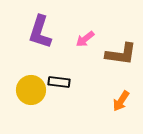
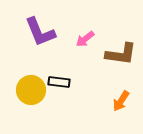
purple L-shape: rotated 40 degrees counterclockwise
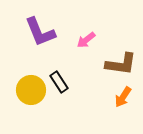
pink arrow: moved 1 px right, 1 px down
brown L-shape: moved 10 px down
black rectangle: rotated 50 degrees clockwise
orange arrow: moved 2 px right, 4 px up
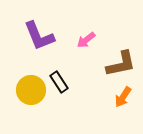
purple L-shape: moved 1 px left, 4 px down
brown L-shape: rotated 20 degrees counterclockwise
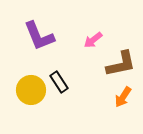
pink arrow: moved 7 px right
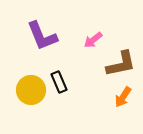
purple L-shape: moved 3 px right
black rectangle: rotated 10 degrees clockwise
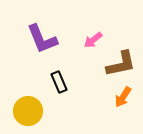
purple L-shape: moved 3 px down
yellow circle: moved 3 px left, 21 px down
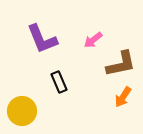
yellow circle: moved 6 px left
